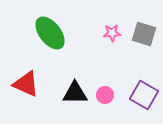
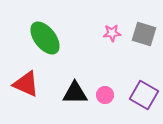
green ellipse: moved 5 px left, 5 px down
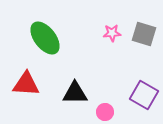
red triangle: rotated 20 degrees counterclockwise
pink circle: moved 17 px down
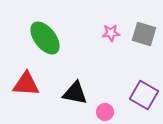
pink star: moved 1 px left
black triangle: rotated 12 degrees clockwise
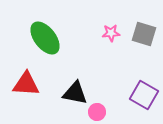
pink circle: moved 8 px left
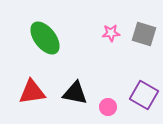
red triangle: moved 6 px right, 8 px down; rotated 12 degrees counterclockwise
pink circle: moved 11 px right, 5 px up
